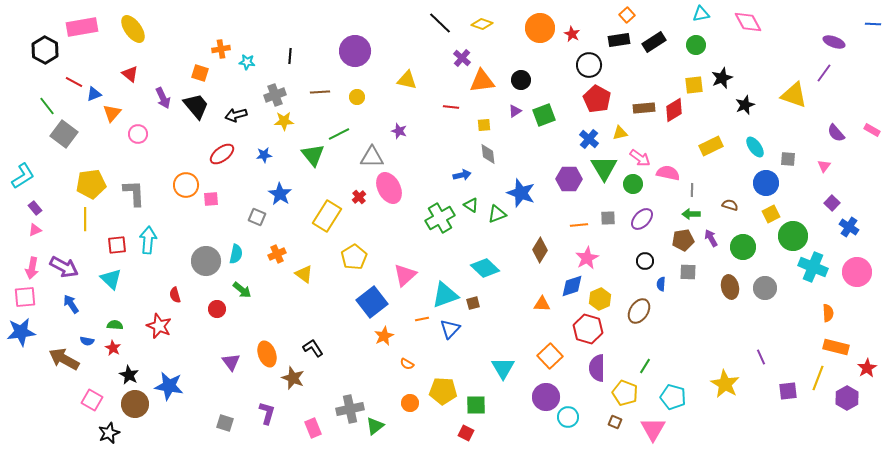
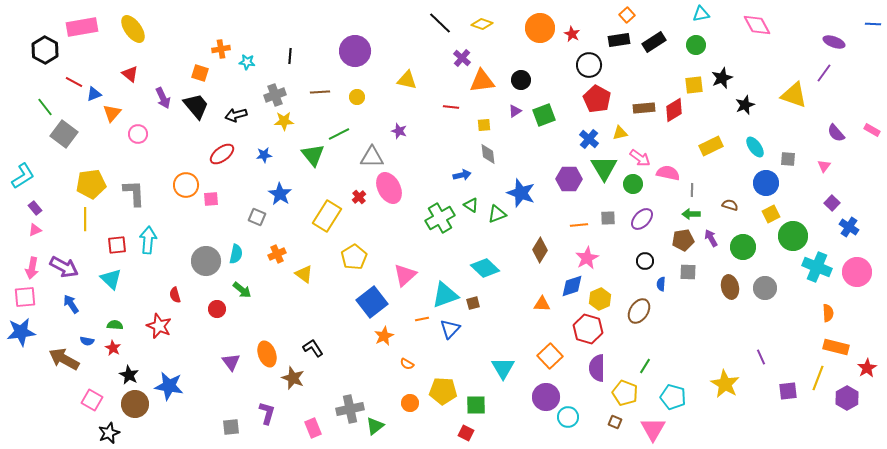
pink diamond at (748, 22): moved 9 px right, 3 px down
green line at (47, 106): moved 2 px left, 1 px down
cyan cross at (813, 267): moved 4 px right
gray square at (225, 423): moved 6 px right, 4 px down; rotated 24 degrees counterclockwise
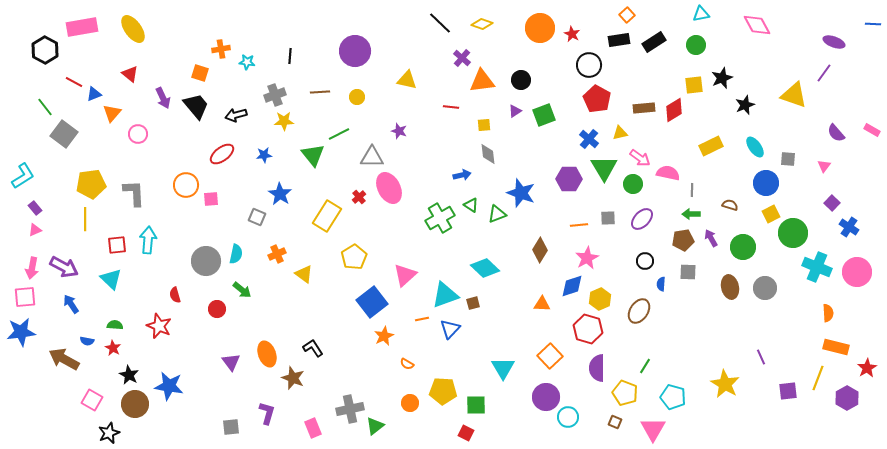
green circle at (793, 236): moved 3 px up
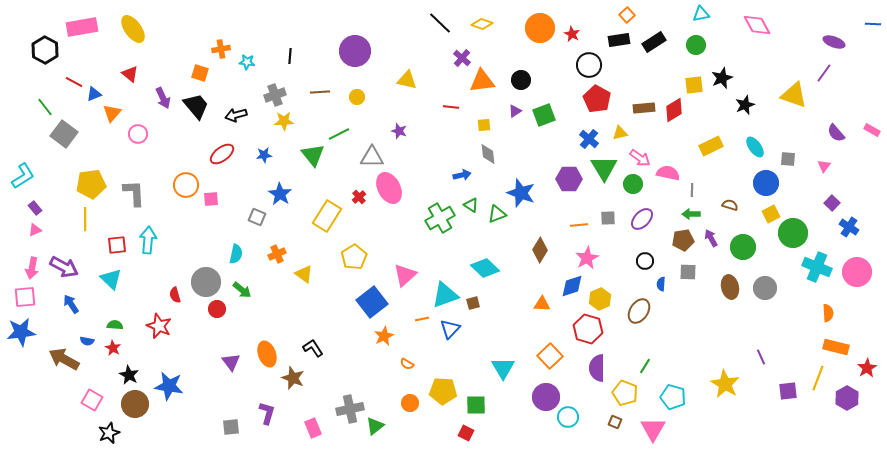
gray circle at (206, 261): moved 21 px down
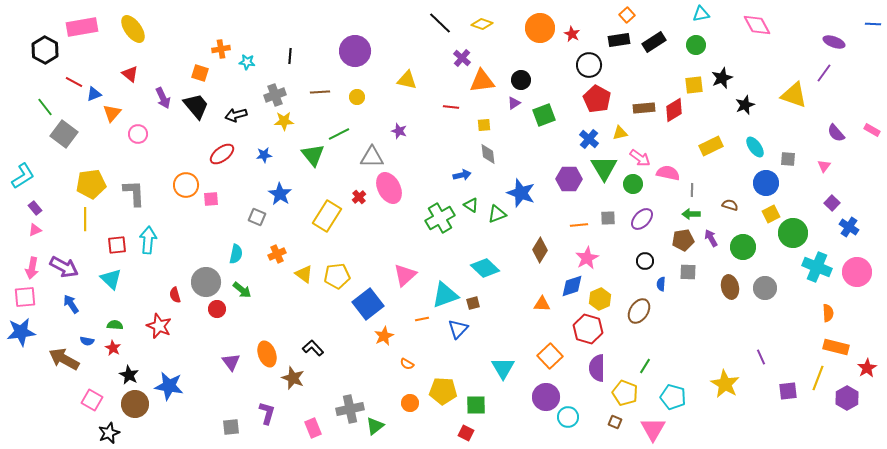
purple triangle at (515, 111): moved 1 px left, 8 px up
yellow pentagon at (354, 257): moved 17 px left, 19 px down; rotated 25 degrees clockwise
blue square at (372, 302): moved 4 px left, 2 px down
blue triangle at (450, 329): moved 8 px right
black L-shape at (313, 348): rotated 10 degrees counterclockwise
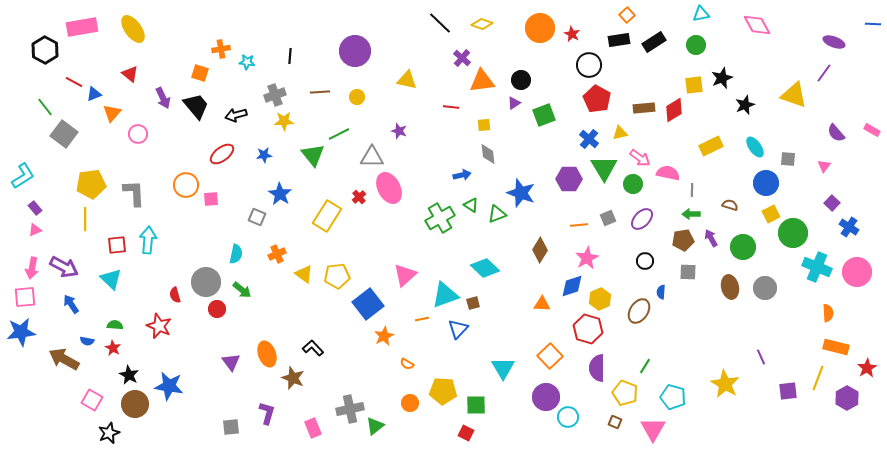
gray square at (608, 218): rotated 21 degrees counterclockwise
blue semicircle at (661, 284): moved 8 px down
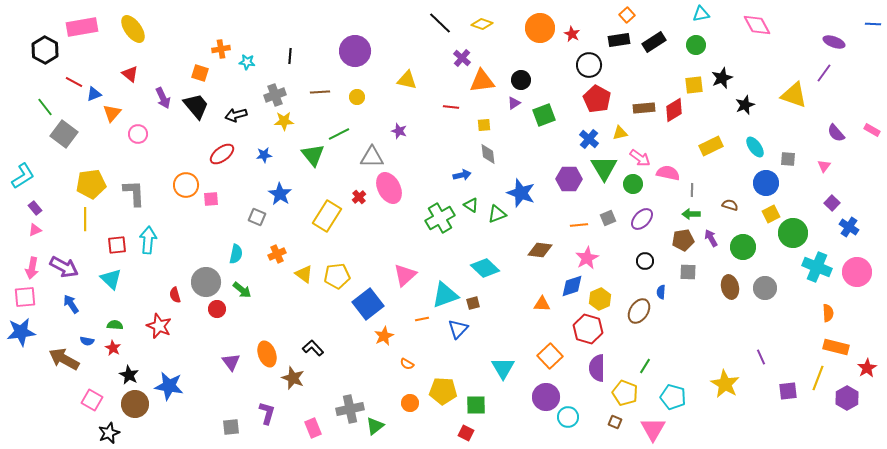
brown diamond at (540, 250): rotated 65 degrees clockwise
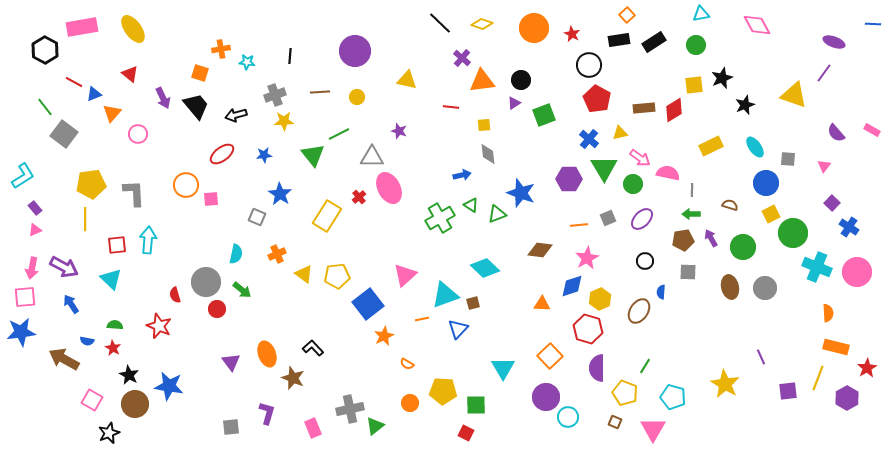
orange circle at (540, 28): moved 6 px left
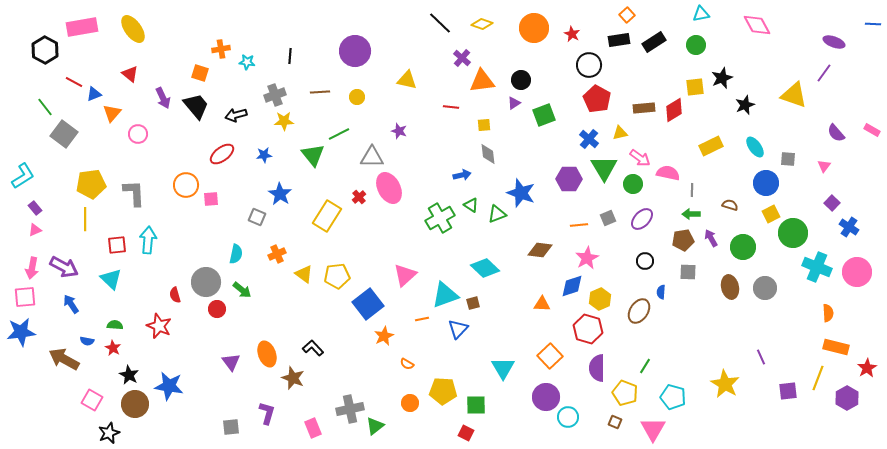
yellow square at (694, 85): moved 1 px right, 2 px down
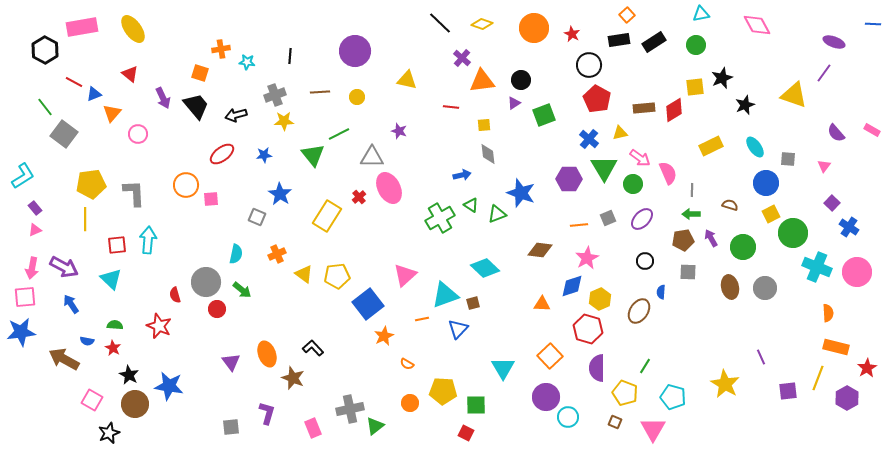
pink semicircle at (668, 173): rotated 55 degrees clockwise
